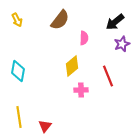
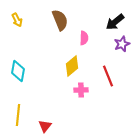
brown semicircle: rotated 60 degrees counterclockwise
yellow line: moved 1 px left, 2 px up; rotated 15 degrees clockwise
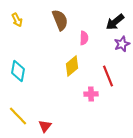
pink cross: moved 10 px right, 4 px down
yellow line: moved 1 px down; rotated 50 degrees counterclockwise
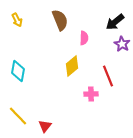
purple star: rotated 21 degrees counterclockwise
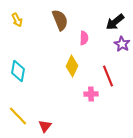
yellow diamond: rotated 25 degrees counterclockwise
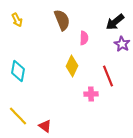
brown semicircle: moved 2 px right
red triangle: rotated 32 degrees counterclockwise
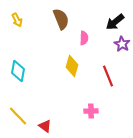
brown semicircle: moved 1 px left, 1 px up
yellow diamond: rotated 10 degrees counterclockwise
pink cross: moved 17 px down
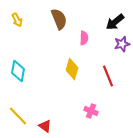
brown semicircle: moved 2 px left
purple star: rotated 28 degrees clockwise
yellow diamond: moved 3 px down
pink cross: rotated 24 degrees clockwise
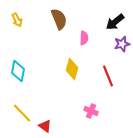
yellow line: moved 4 px right, 3 px up
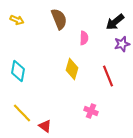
yellow arrow: rotated 40 degrees counterclockwise
